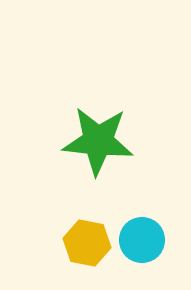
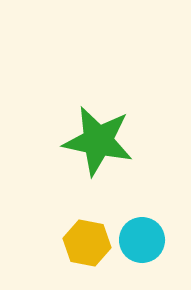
green star: rotated 6 degrees clockwise
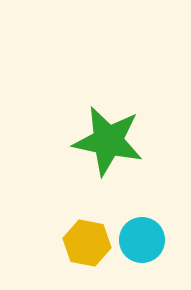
green star: moved 10 px right
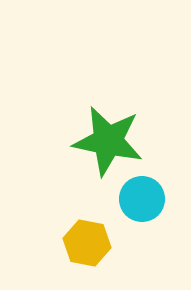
cyan circle: moved 41 px up
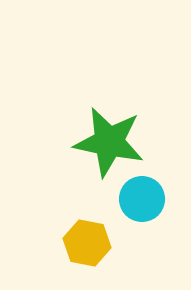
green star: moved 1 px right, 1 px down
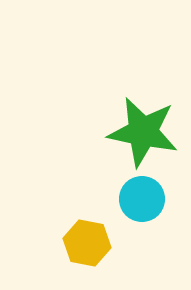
green star: moved 34 px right, 10 px up
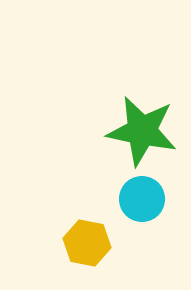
green star: moved 1 px left, 1 px up
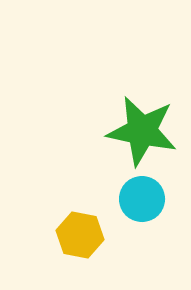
yellow hexagon: moved 7 px left, 8 px up
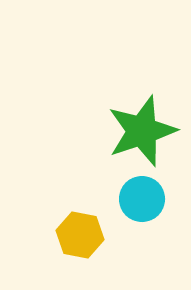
green star: rotated 30 degrees counterclockwise
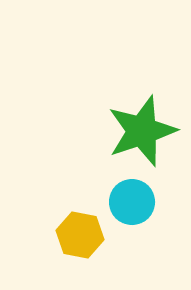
cyan circle: moved 10 px left, 3 px down
